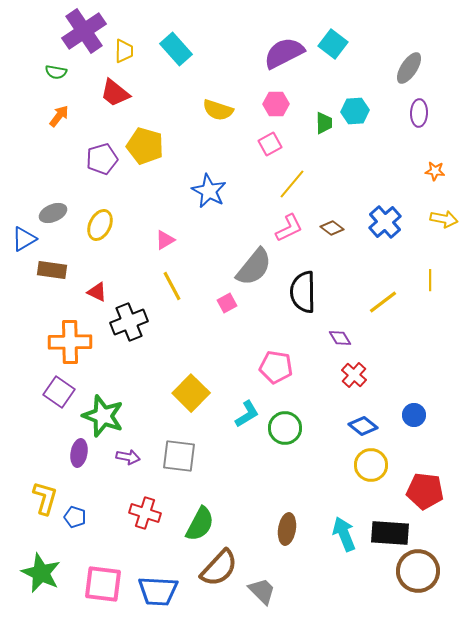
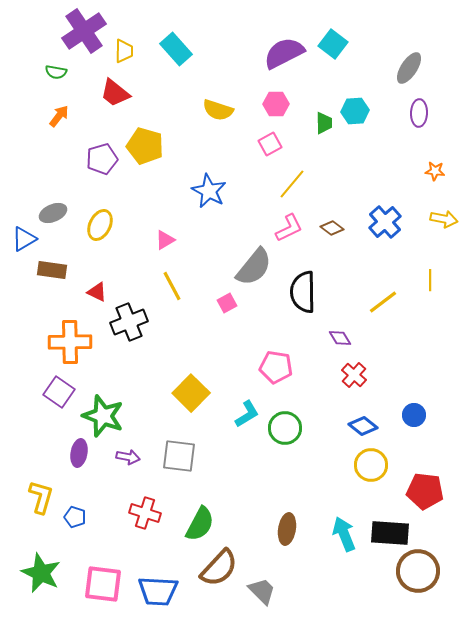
yellow L-shape at (45, 498): moved 4 px left, 1 px up
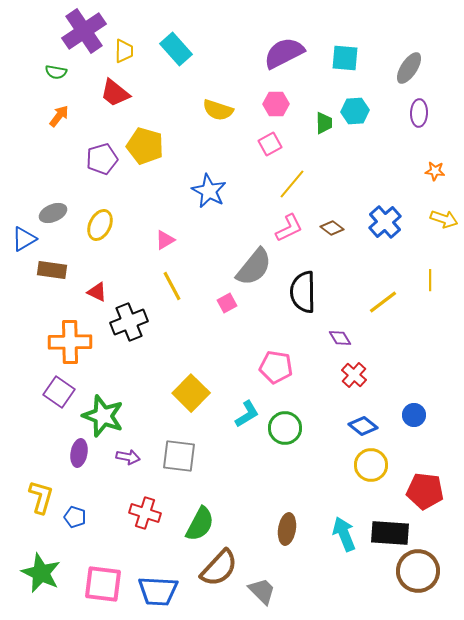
cyan square at (333, 44): moved 12 px right, 14 px down; rotated 32 degrees counterclockwise
yellow arrow at (444, 219): rotated 8 degrees clockwise
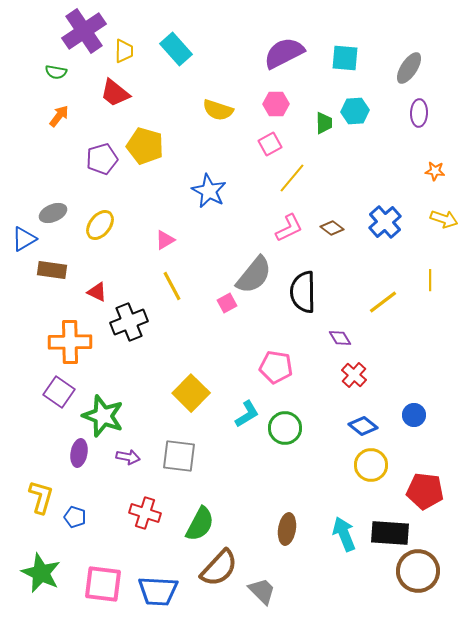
yellow line at (292, 184): moved 6 px up
yellow ellipse at (100, 225): rotated 12 degrees clockwise
gray semicircle at (254, 267): moved 8 px down
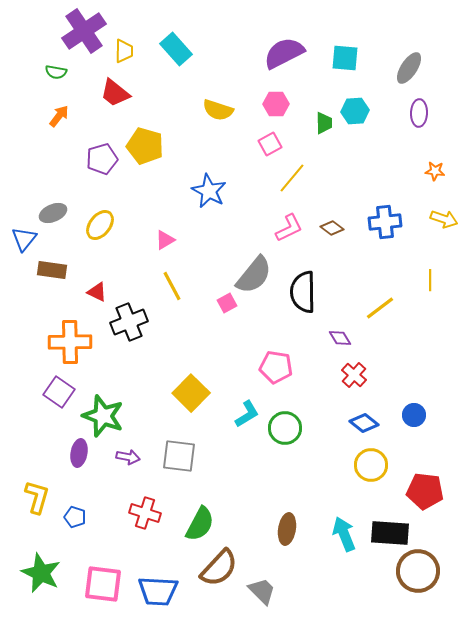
blue cross at (385, 222): rotated 36 degrees clockwise
blue triangle at (24, 239): rotated 20 degrees counterclockwise
yellow line at (383, 302): moved 3 px left, 6 px down
blue diamond at (363, 426): moved 1 px right, 3 px up
yellow L-shape at (41, 497): moved 4 px left
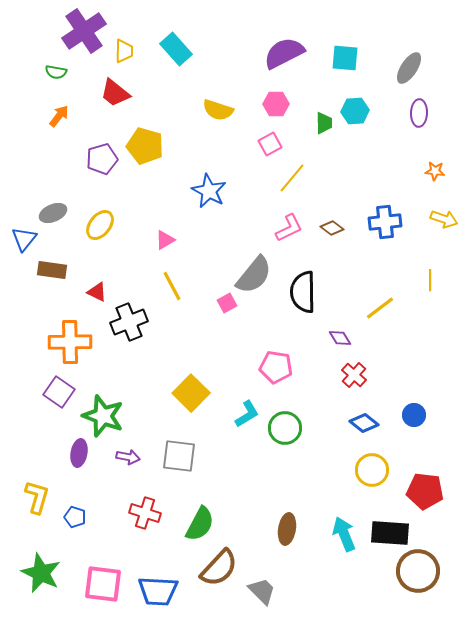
yellow circle at (371, 465): moved 1 px right, 5 px down
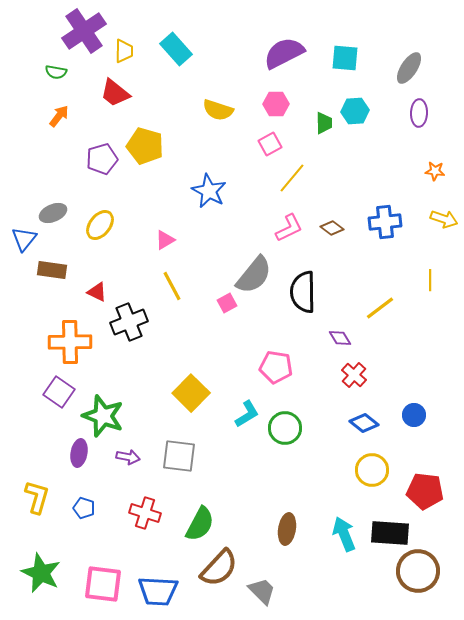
blue pentagon at (75, 517): moved 9 px right, 9 px up
